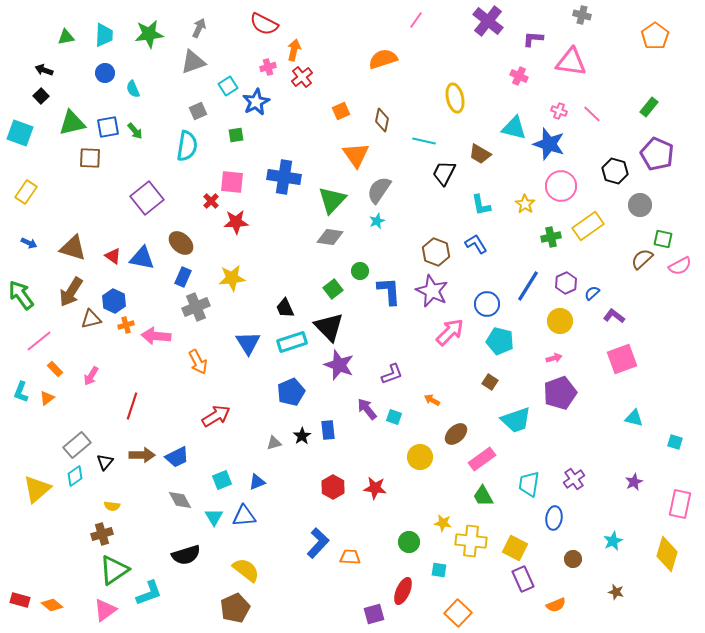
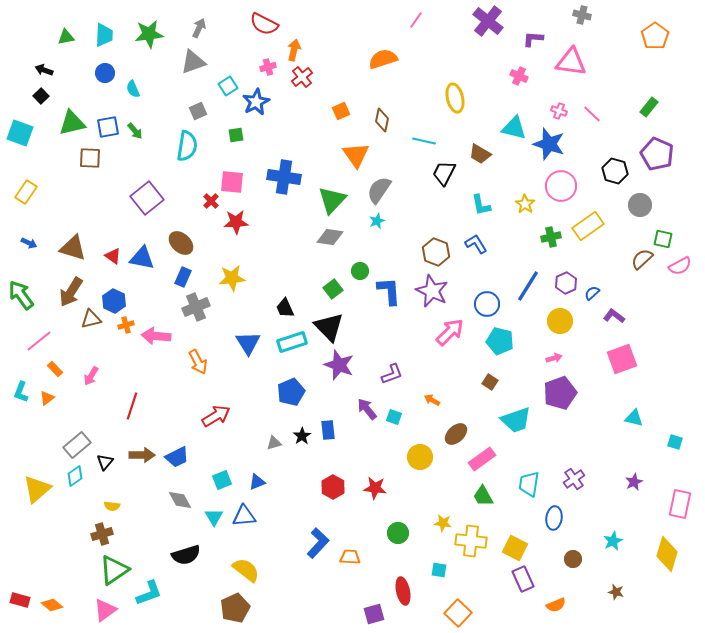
green circle at (409, 542): moved 11 px left, 9 px up
red ellipse at (403, 591): rotated 36 degrees counterclockwise
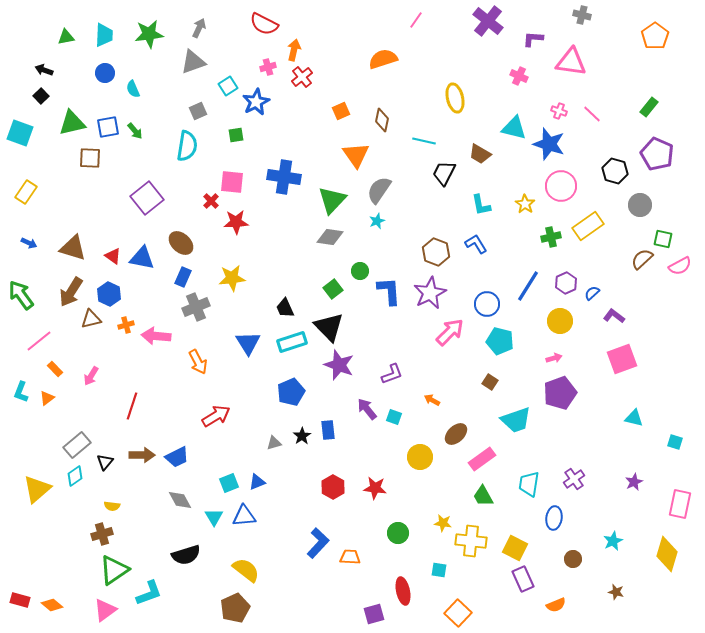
purple star at (432, 291): moved 2 px left, 2 px down; rotated 20 degrees clockwise
blue hexagon at (114, 301): moved 5 px left, 7 px up
cyan square at (222, 480): moved 7 px right, 3 px down
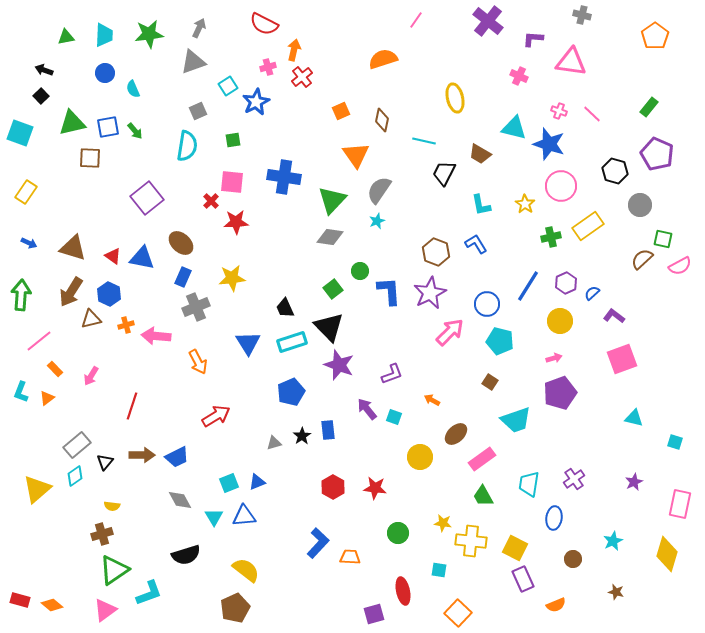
green square at (236, 135): moved 3 px left, 5 px down
green arrow at (21, 295): rotated 40 degrees clockwise
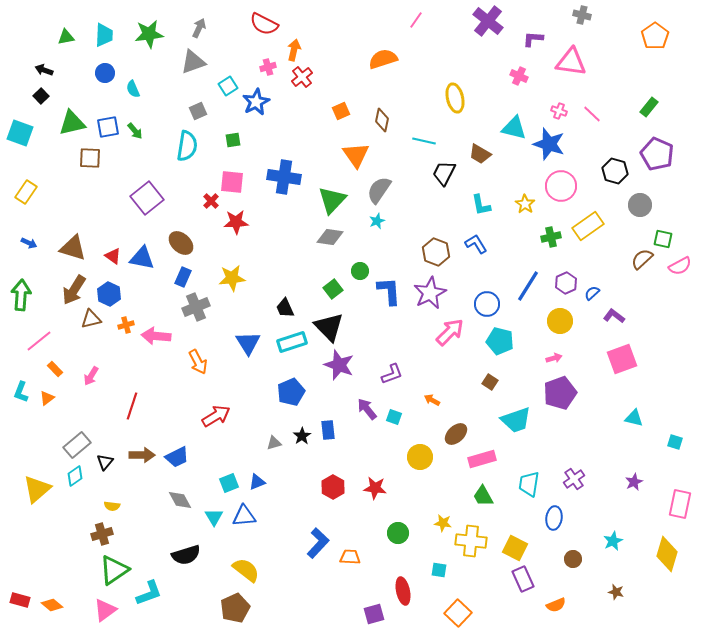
brown arrow at (71, 292): moved 3 px right, 2 px up
pink rectangle at (482, 459): rotated 20 degrees clockwise
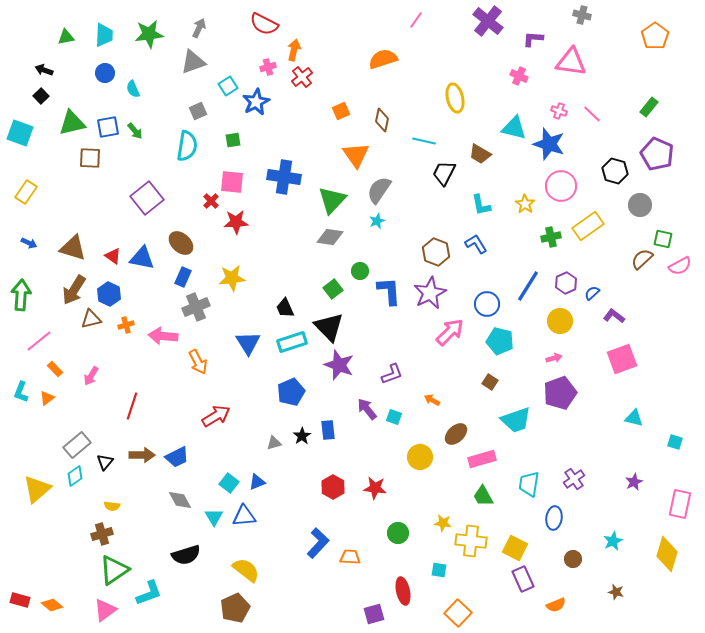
pink arrow at (156, 336): moved 7 px right
cyan square at (229, 483): rotated 30 degrees counterclockwise
